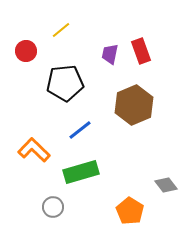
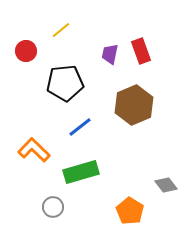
blue line: moved 3 px up
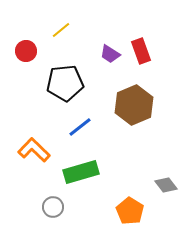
purple trapezoid: rotated 70 degrees counterclockwise
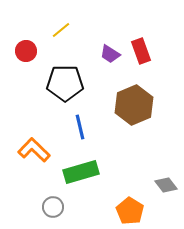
black pentagon: rotated 6 degrees clockwise
blue line: rotated 65 degrees counterclockwise
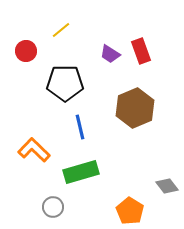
brown hexagon: moved 1 px right, 3 px down
gray diamond: moved 1 px right, 1 px down
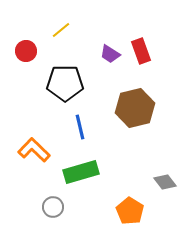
brown hexagon: rotated 9 degrees clockwise
gray diamond: moved 2 px left, 4 px up
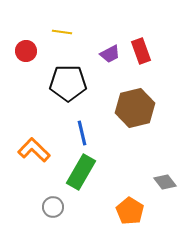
yellow line: moved 1 px right, 2 px down; rotated 48 degrees clockwise
purple trapezoid: rotated 60 degrees counterclockwise
black pentagon: moved 3 px right
blue line: moved 2 px right, 6 px down
green rectangle: rotated 44 degrees counterclockwise
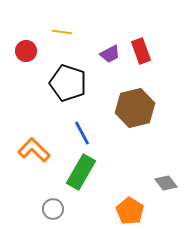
black pentagon: rotated 18 degrees clockwise
blue line: rotated 15 degrees counterclockwise
gray diamond: moved 1 px right, 1 px down
gray circle: moved 2 px down
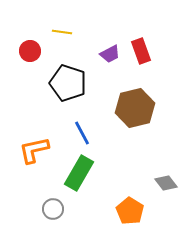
red circle: moved 4 px right
orange L-shape: rotated 56 degrees counterclockwise
green rectangle: moved 2 px left, 1 px down
